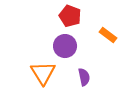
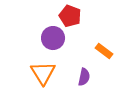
orange rectangle: moved 4 px left, 16 px down
purple circle: moved 12 px left, 8 px up
purple semicircle: rotated 24 degrees clockwise
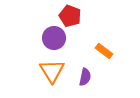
purple circle: moved 1 px right
orange triangle: moved 9 px right, 2 px up
purple semicircle: moved 1 px right
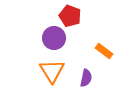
purple semicircle: moved 1 px right, 1 px down
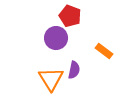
purple circle: moved 2 px right
orange triangle: moved 1 px left, 8 px down
purple semicircle: moved 12 px left, 8 px up
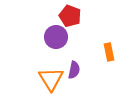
purple circle: moved 1 px up
orange rectangle: moved 5 px right, 1 px down; rotated 42 degrees clockwise
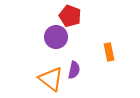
orange triangle: rotated 20 degrees counterclockwise
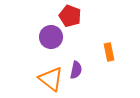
purple circle: moved 5 px left
purple semicircle: moved 2 px right
